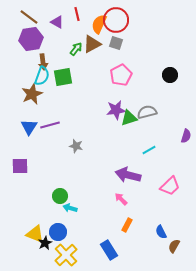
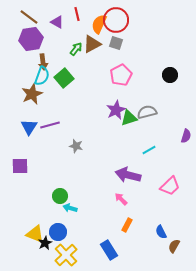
green square: moved 1 px right, 1 px down; rotated 30 degrees counterclockwise
purple star: rotated 18 degrees counterclockwise
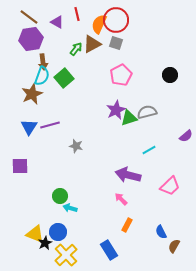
purple semicircle: rotated 32 degrees clockwise
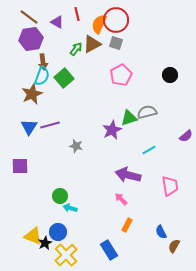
purple star: moved 4 px left, 20 px down
pink trapezoid: rotated 55 degrees counterclockwise
yellow triangle: moved 2 px left, 2 px down
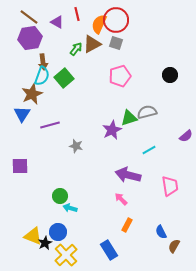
purple hexagon: moved 1 px left, 1 px up
pink pentagon: moved 1 px left, 1 px down; rotated 10 degrees clockwise
blue triangle: moved 7 px left, 13 px up
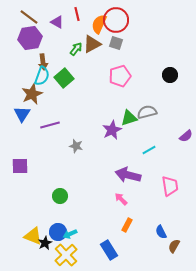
cyan arrow: moved 26 px down; rotated 40 degrees counterclockwise
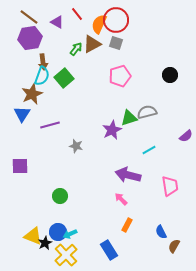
red line: rotated 24 degrees counterclockwise
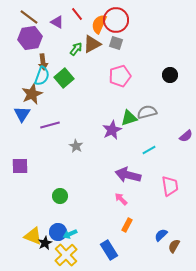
gray star: rotated 16 degrees clockwise
blue semicircle: moved 3 px down; rotated 72 degrees clockwise
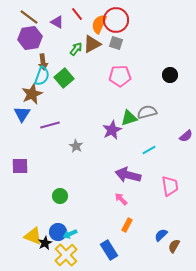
pink pentagon: rotated 15 degrees clockwise
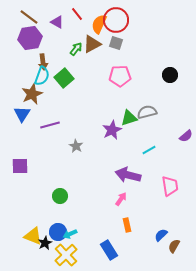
pink arrow: rotated 80 degrees clockwise
orange rectangle: rotated 40 degrees counterclockwise
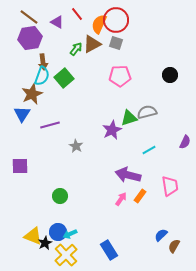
purple semicircle: moved 1 px left, 6 px down; rotated 24 degrees counterclockwise
orange rectangle: moved 13 px right, 29 px up; rotated 48 degrees clockwise
